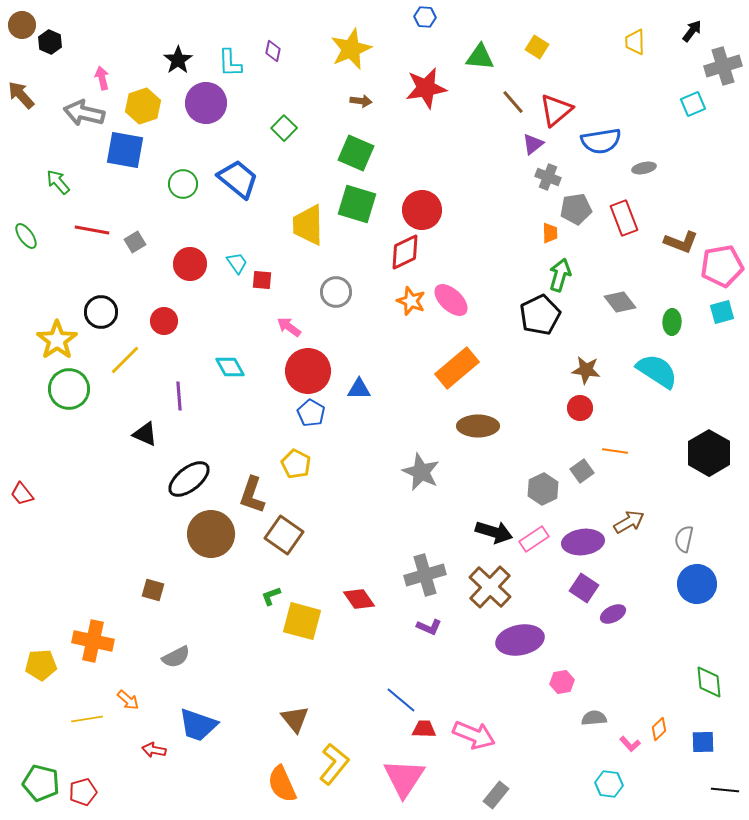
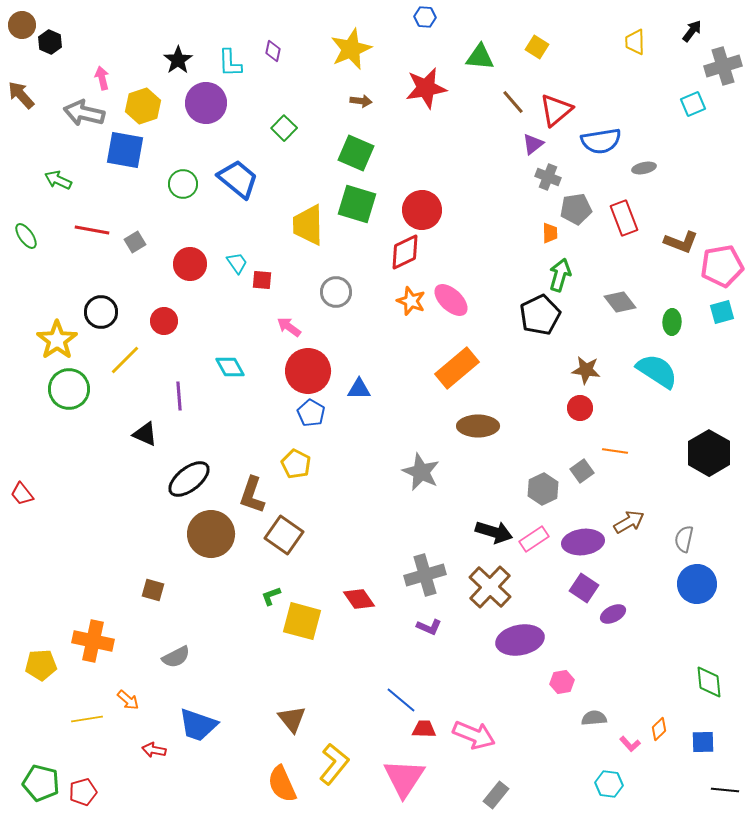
green arrow at (58, 182): moved 2 px up; rotated 24 degrees counterclockwise
brown triangle at (295, 719): moved 3 px left
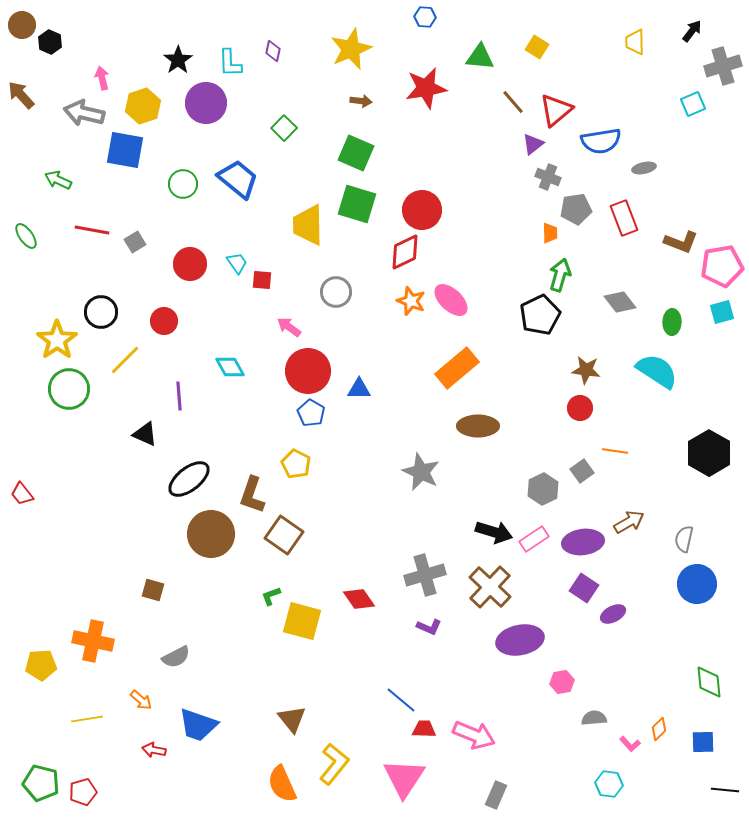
orange arrow at (128, 700): moved 13 px right
gray rectangle at (496, 795): rotated 16 degrees counterclockwise
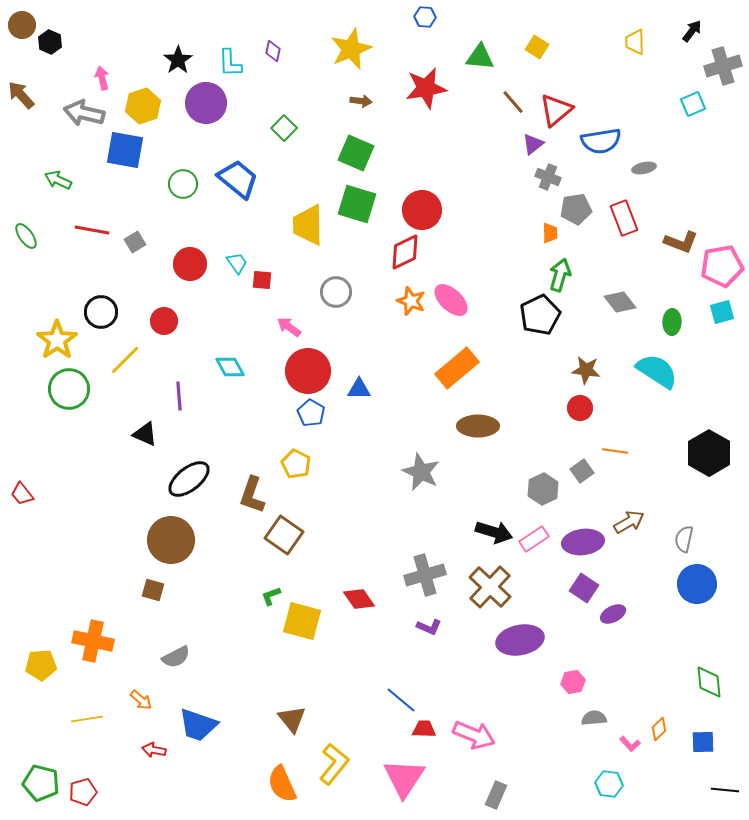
brown circle at (211, 534): moved 40 px left, 6 px down
pink hexagon at (562, 682): moved 11 px right
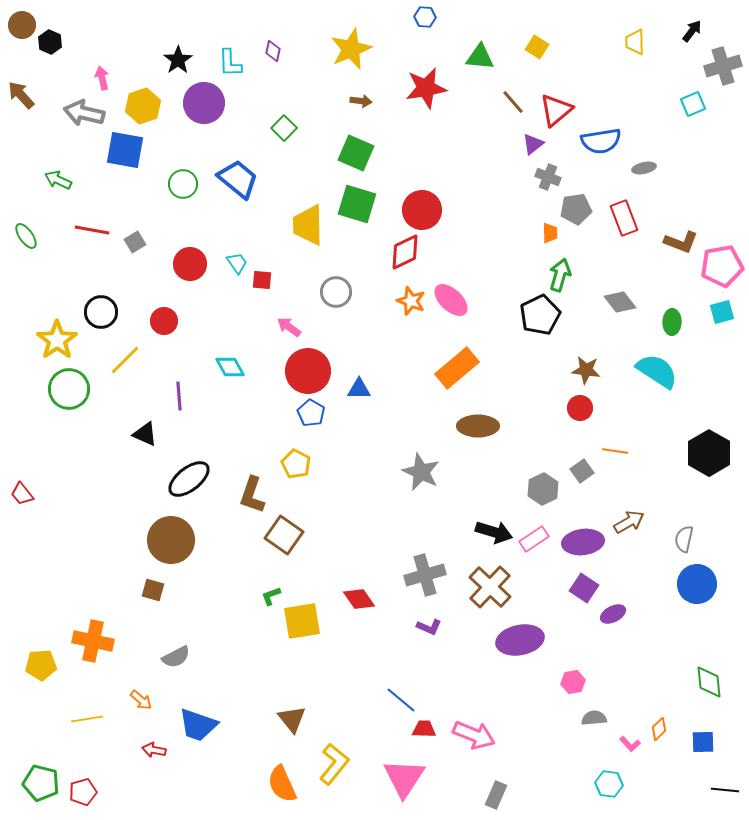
purple circle at (206, 103): moved 2 px left
yellow square at (302, 621): rotated 24 degrees counterclockwise
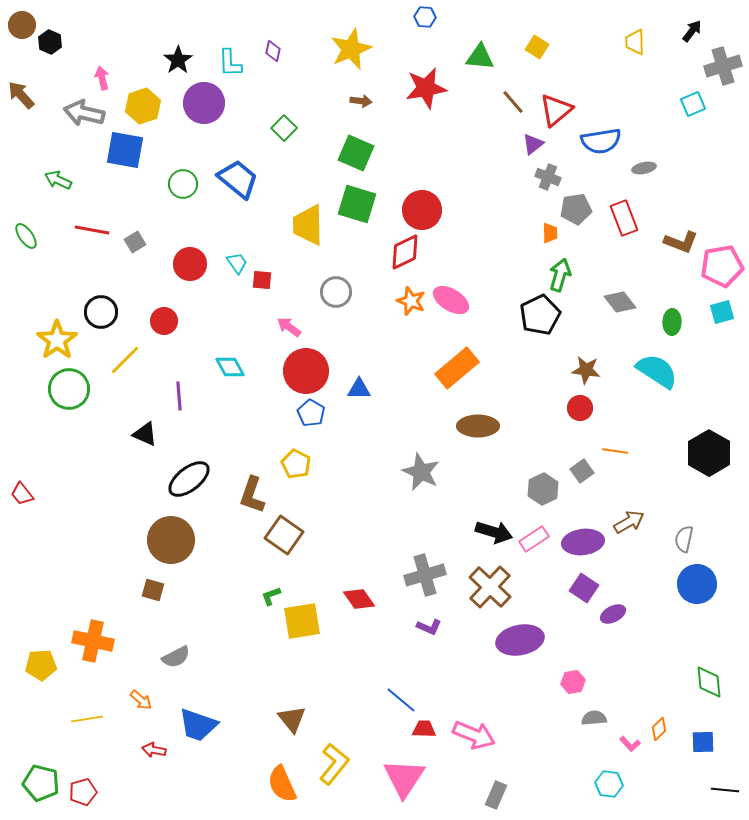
pink ellipse at (451, 300): rotated 12 degrees counterclockwise
red circle at (308, 371): moved 2 px left
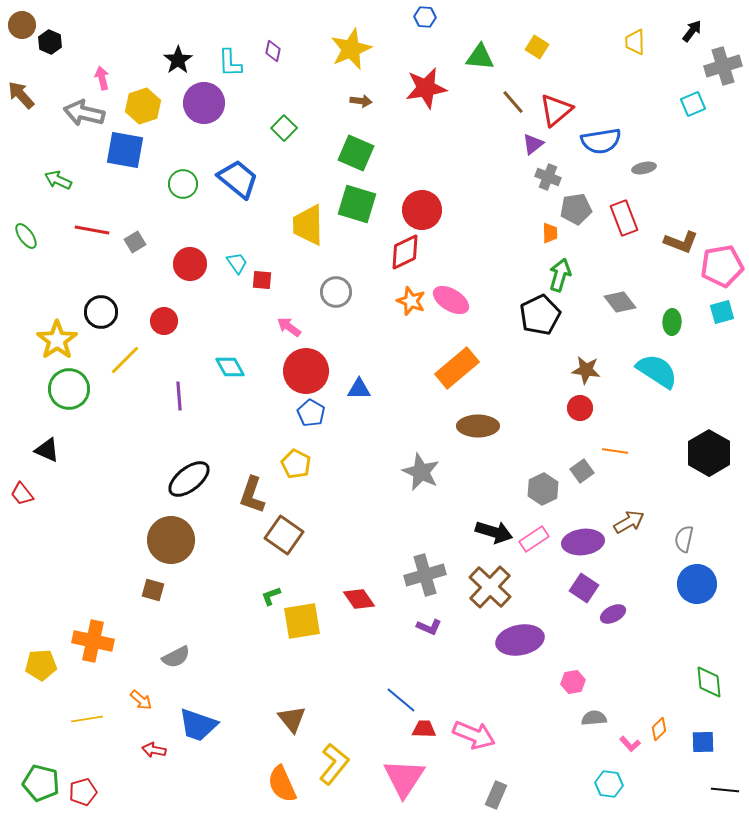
black triangle at (145, 434): moved 98 px left, 16 px down
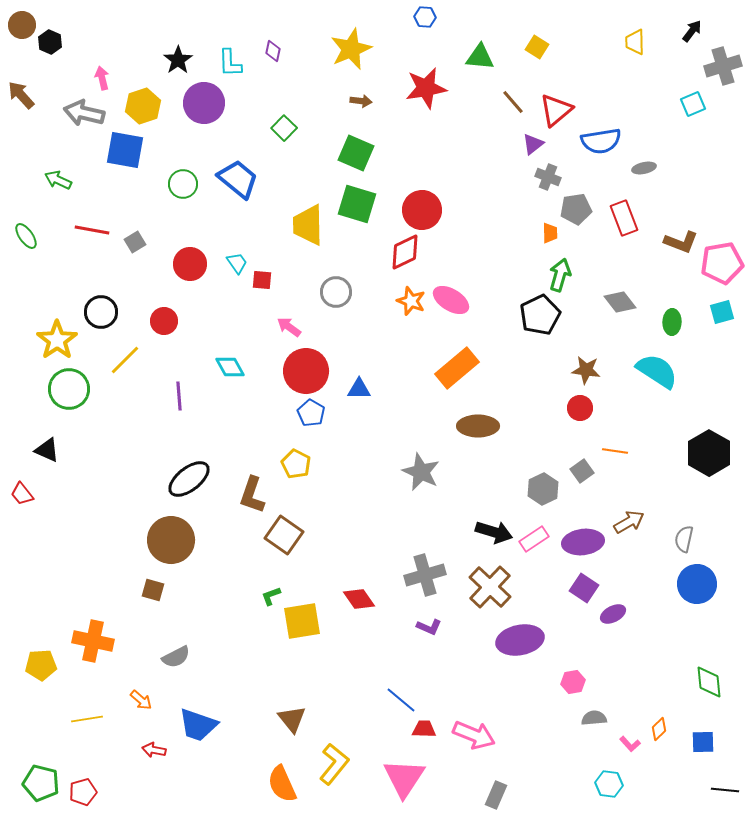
pink pentagon at (722, 266): moved 3 px up
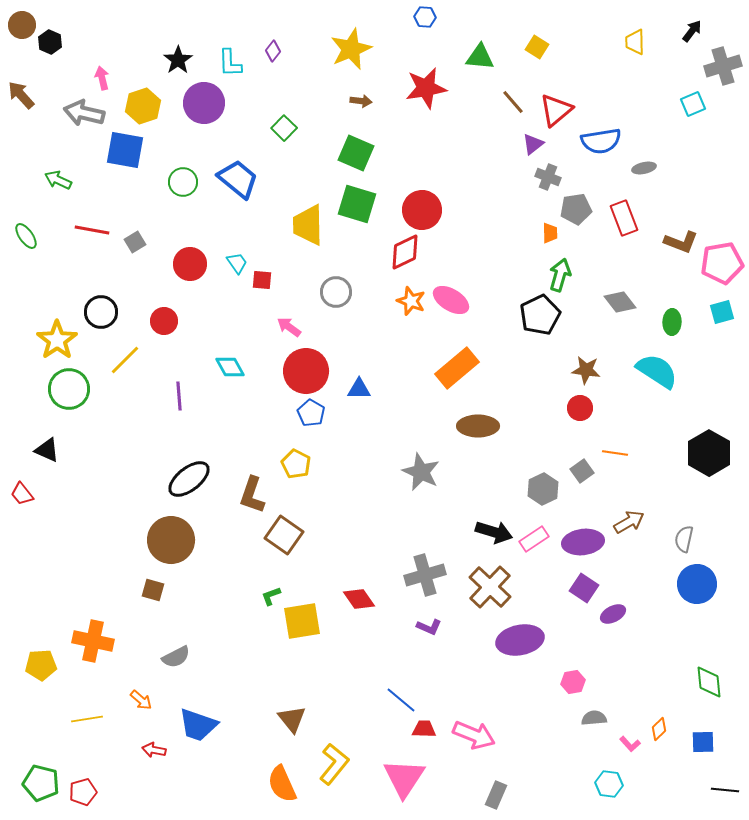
purple diamond at (273, 51): rotated 25 degrees clockwise
green circle at (183, 184): moved 2 px up
orange line at (615, 451): moved 2 px down
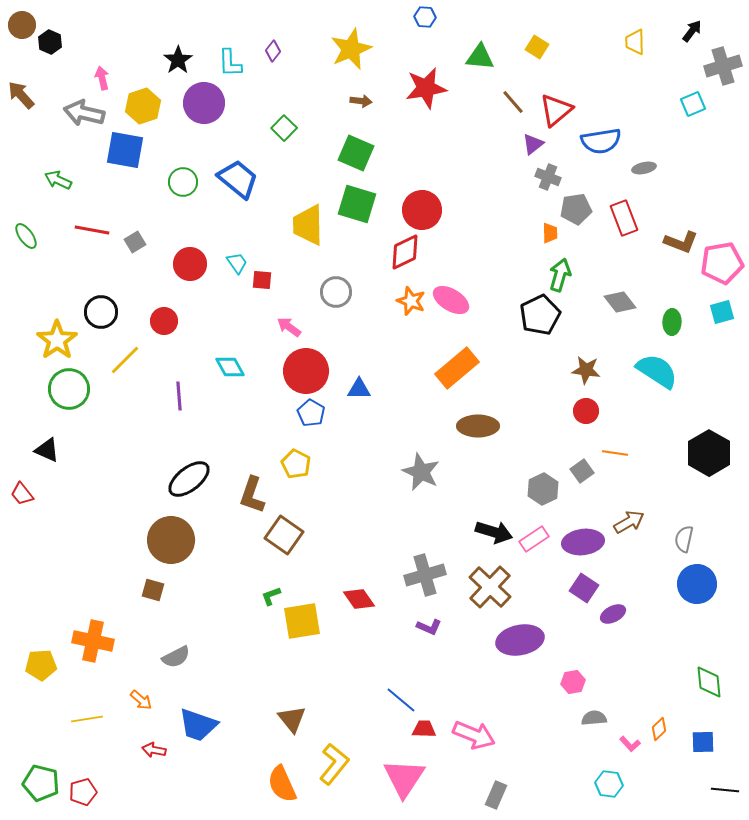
red circle at (580, 408): moved 6 px right, 3 px down
